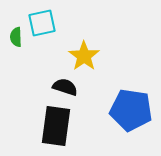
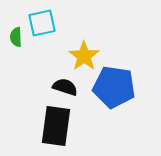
blue pentagon: moved 17 px left, 23 px up
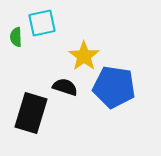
black rectangle: moved 25 px left, 13 px up; rotated 9 degrees clockwise
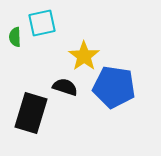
green semicircle: moved 1 px left
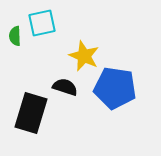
green semicircle: moved 1 px up
yellow star: rotated 12 degrees counterclockwise
blue pentagon: moved 1 px right, 1 px down
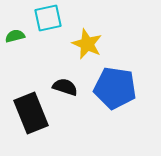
cyan square: moved 6 px right, 5 px up
green semicircle: rotated 78 degrees clockwise
yellow star: moved 3 px right, 12 px up
black rectangle: rotated 39 degrees counterclockwise
